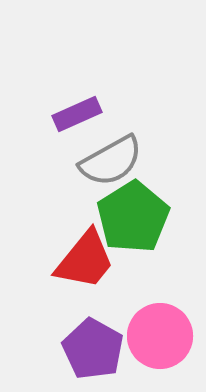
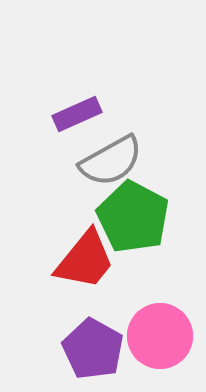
green pentagon: rotated 12 degrees counterclockwise
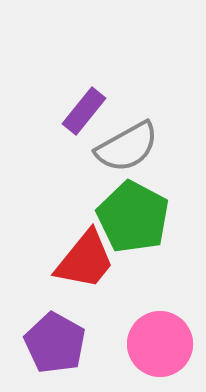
purple rectangle: moved 7 px right, 3 px up; rotated 27 degrees counterclockwise
gray semicircle: moved 16 px right, 14 px up
pink circle: moved 8 px down
purple pentagon: moved 38 px left, 6 px up
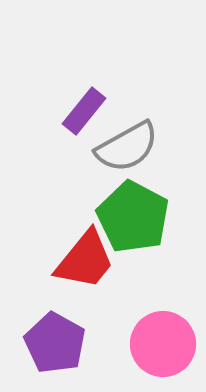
pink circle: moved 3 px right
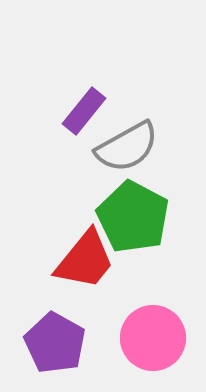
pink circle: moved 10 px left, 6 px up
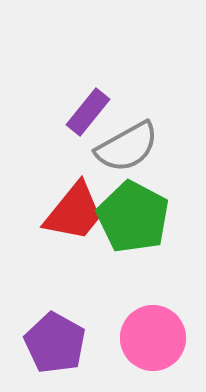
purple rectangle: moved 4 px right, 1 px down
red trapezoid: moved 11 px left, 48 px up
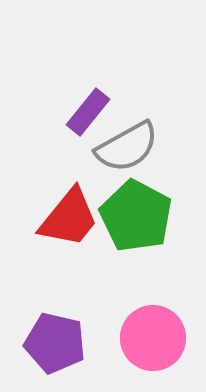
red trapezoid: moved 5 px left, 6 px down
green pentagon: moved 3 px right, 1 px up
purple pentagon: rotated 16 degrees counterclockwise
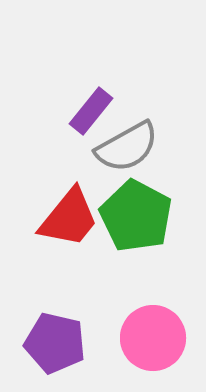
purple rectangle: moved 3 px right, 1 px up
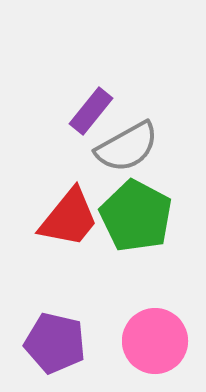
pink circle: moved 2 px right, 3 px down
